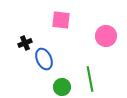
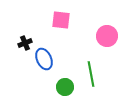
pink circle: moved 1 px right
green line: moved 1 px right, 5 px up
green circle: moved 3 px right
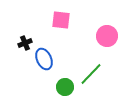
green line: rotated 55 degrees clockwise
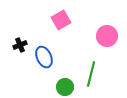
pink square: rotated 36 degrees counterclockwise
black cross: moved 5 px left, 2 px down
blue ellipse: moved 2 px up
green line: rotated 30 degrees counterclockwise
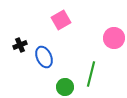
pink circle: moved 7 px right, 2 px down
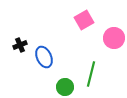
pink square: moved 23 px right
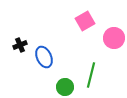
pink square: moved 1 px right, 1 px down
green line: moved 1 px down
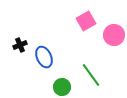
pink square: moved 1 px right
pink circle: moved 3 px up
green line: rotated 50 degrees counterclockwise
green circle: moved 3 px left
